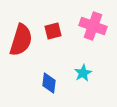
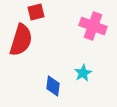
red square: moved 17 px left, 19 px up
blue diamond: moved 4 px right, 3 px down
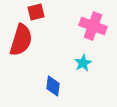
cyan star: moved 10 px up
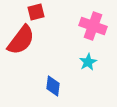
red semicircle: rotated 20 degrees clockwise
cyan star: moved 5 px right, 1 px up
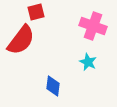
cyan star: rotated 18 degrees counterclockwise
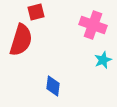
pink cross: moved 1 px up
red semicircle: rotated 20 degrees counterclockwise
cyan star: moved 15 px right, 2 px up; rotated 24 degrees clockwise
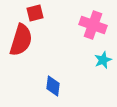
red square: moved 1 px left, 1 px down
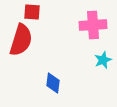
red square: moved 3 px left, 1 px up; rotated 18 degrees clockwise
pink cross: rotated 24 degrees counterclockwise
blue diamond: moved 3 px up
